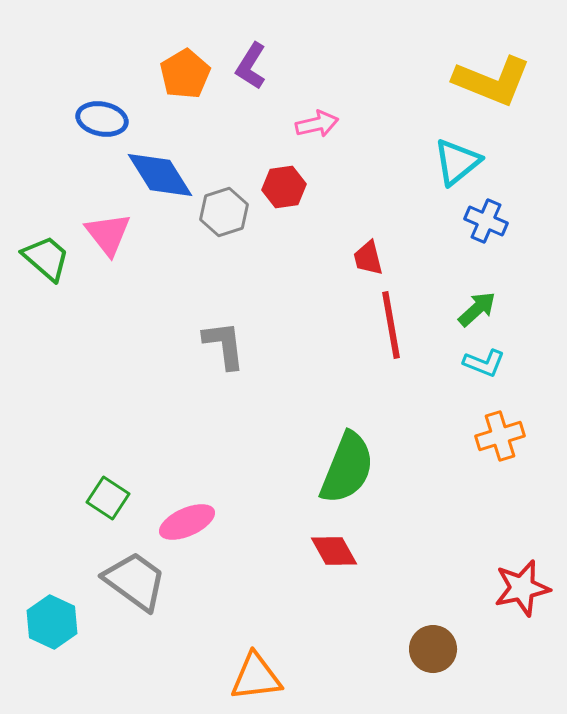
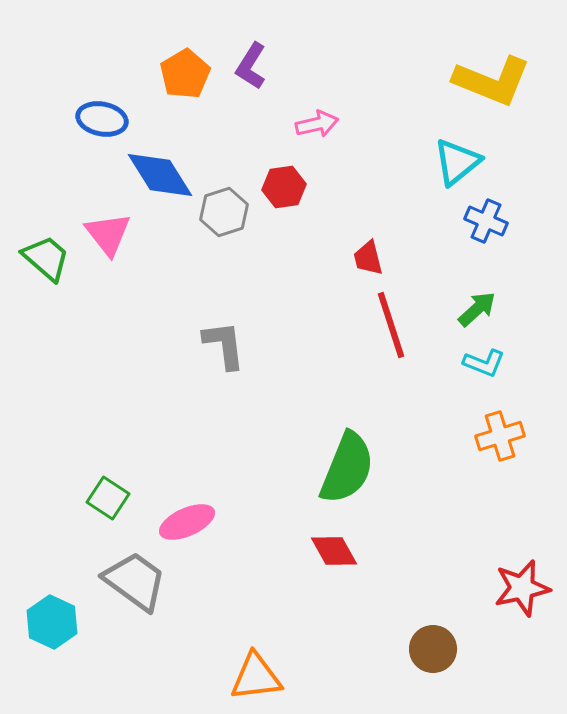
red line: rotated 8 degrees counterclockwise
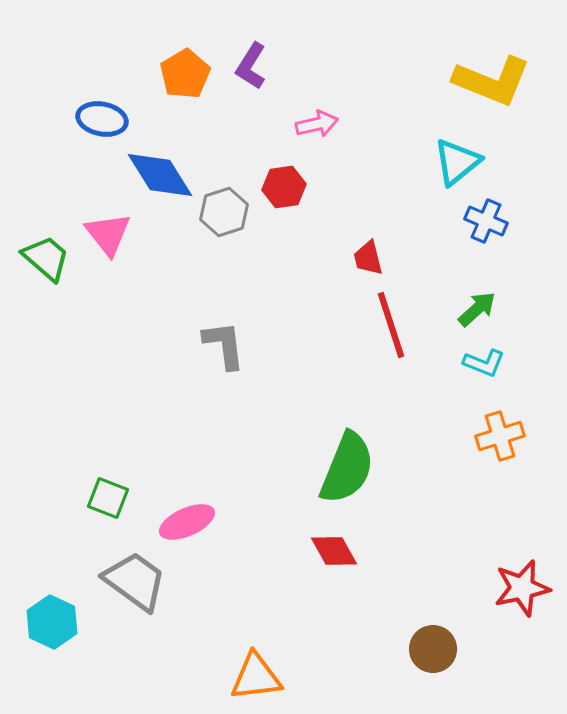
green square: rotated 12 degrees counterclockwise
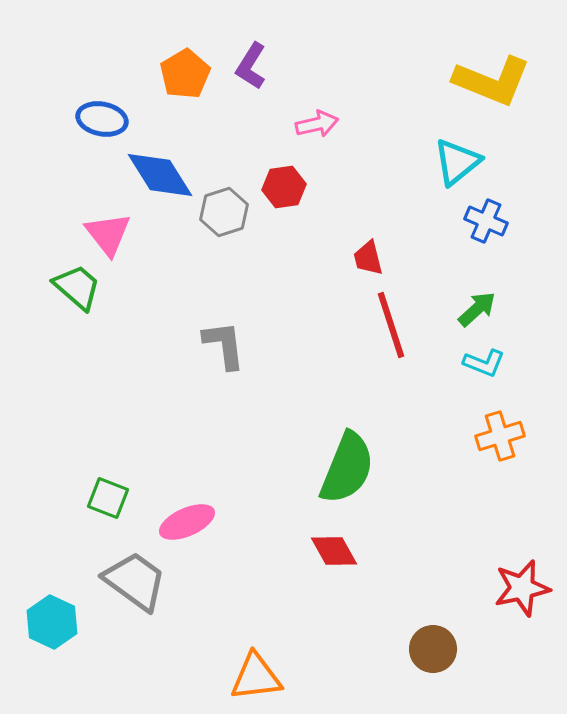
green trapezoid: moved 31 px right, 29 px down
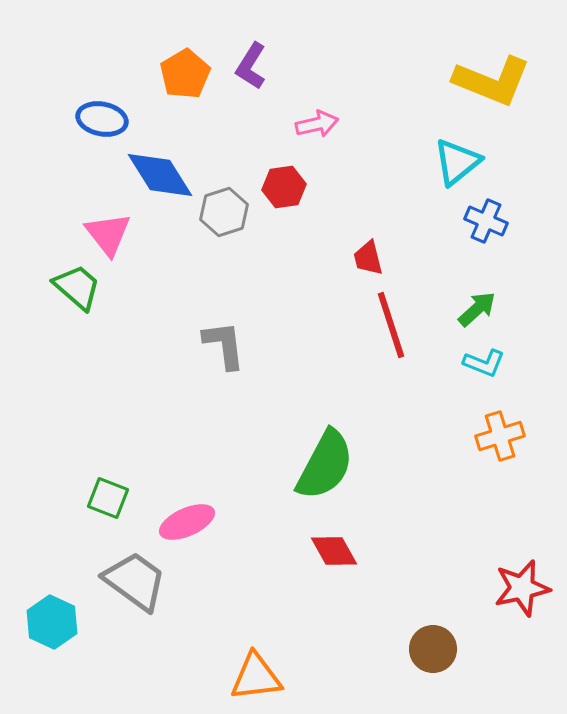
green semicircle: moved 22 px left, 3 px up; rotated 6 degrees clockwise
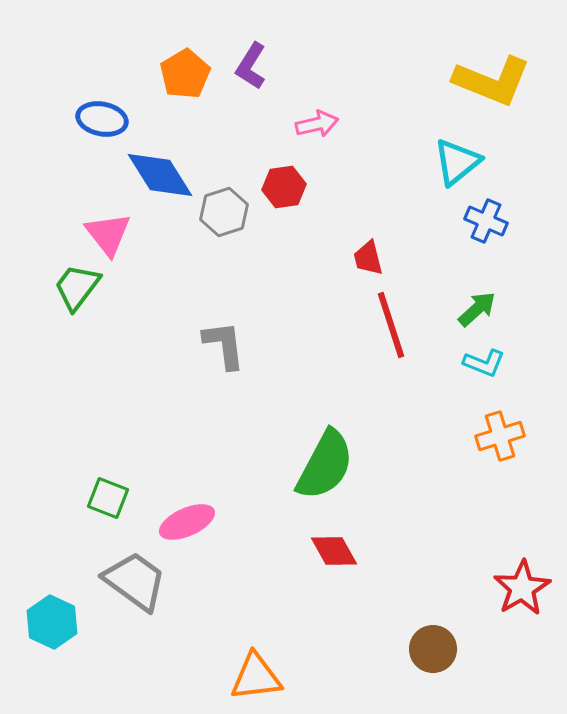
green trapezoid: rotated 94 degrees counterclockwise
red star: rotated 18 degrees counterclockwise
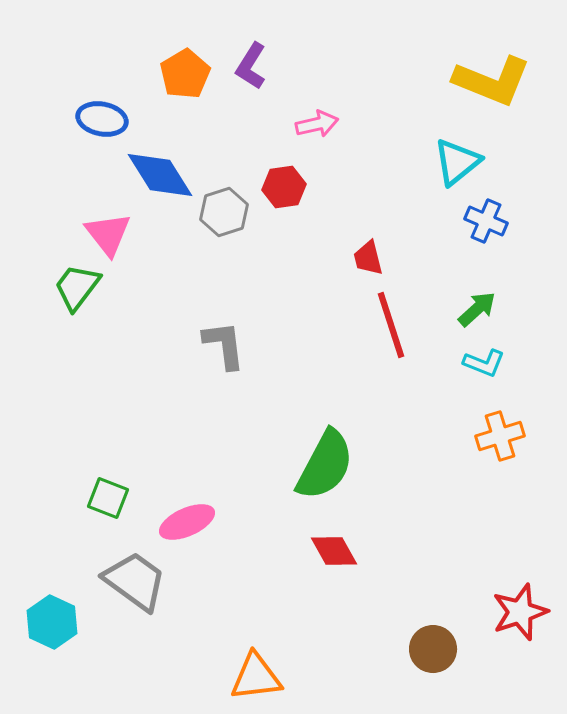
red star: moved 2 px left, 24 px down; rotated 12 degrees clockwise
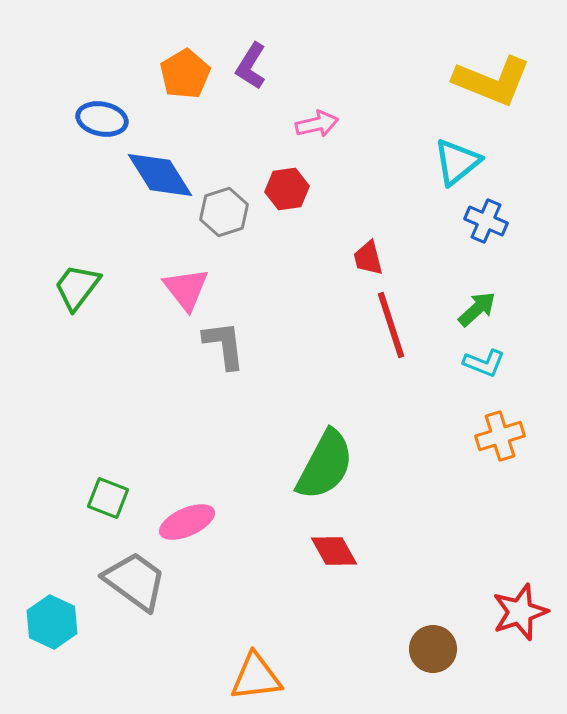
red hexagon: moved 3 px right, 2 px down
pink triangle: moved 78 px right, 55 px down
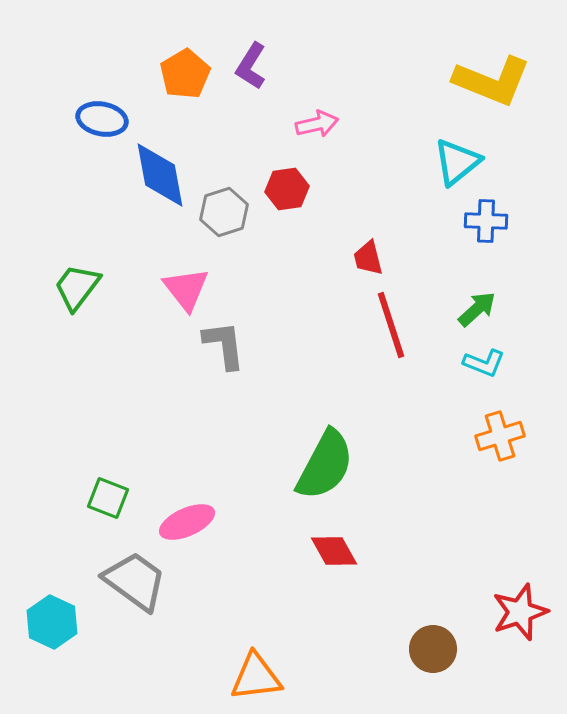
blue diamond: rotated 22 degrees clockwise
blue cross: rotated 21 degrees counterclockwise
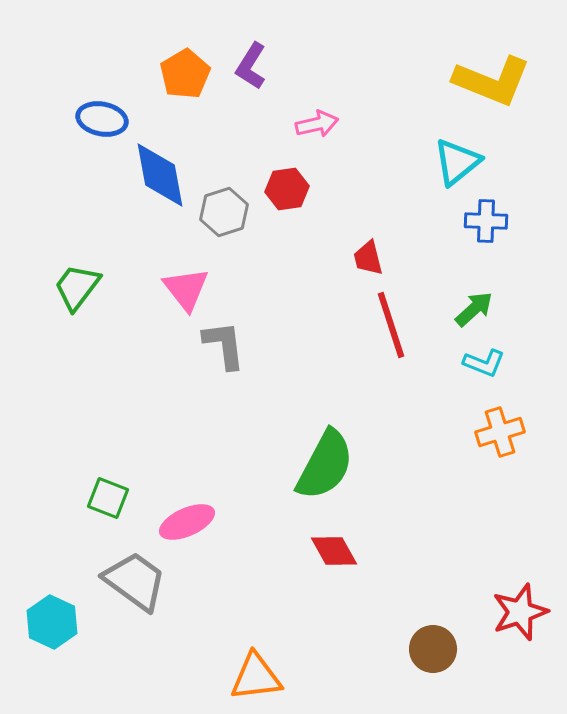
green arrow: moved 3 px left
orange cross: moved 4 px up
